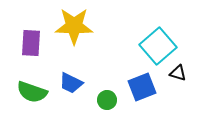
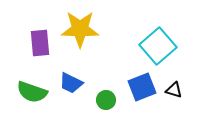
yellow star: moved 6 px right, 3 px down
purple rectangle: moved 9 px right; rotated 8 degrees counterclockwise
black triangle: moved 4 px left, 17 px down
green circle: moved 1 px left
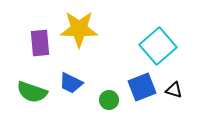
yellow star: moved 1 px left
green circle: moved 3 px right
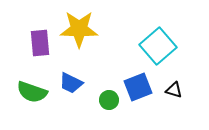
blue square: moved 4 px left
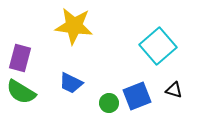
yellow star: moved 5 px left, 3 px up; rotated 6 degrees clockwise
purple rectangle: moved 20 px left, 15 px down; rotated 20 degrees clockwise
blue square: moved 1 px left, 9 px down
green semicircle: moved 11 px left; rotated 12 degrees clockwise
green circle: moved 3 px down
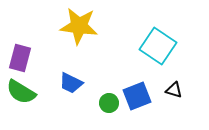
yellow star: moved 5 px right
cyan square: rotated 15 degrees counterclockwise
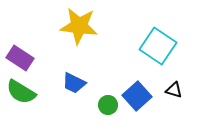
purple rectangle: rotated 72 degrees counterclockwise
blue trapezoid: moved 3 px right
blue square: rotated 20 degrees counterclockwise
green circle: moved 1 px left, 2 px down
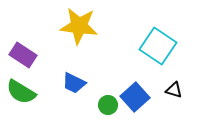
purple rectangle: moved 3 px right, 3 px up
blue square: moved 2 px left, 1 px down
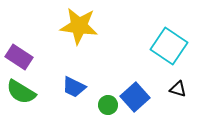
cyan square: moved 11 px right
purple rectangle: moved 4 px left, 2 px down
blue trapezoid: moved 4 px down
black triangle: moved 4 px right, 1 px up
